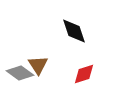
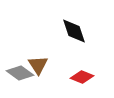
red diamond: moved 2 px left, 3 px down; rotated 40 degrees clockwise
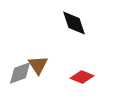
black diamond: moved 8 px up
gray diamond: rotated 56 degrees counterclockwise
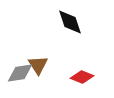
black diamond: moved 4 px left, 1 px up
gray diamond: rotated 12 degrees clockwise
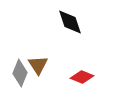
gray diamond: rotated 60 degrees counterclockwise
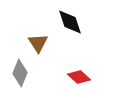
brown triangle: moved 22 px up
red diamond: moved 3 px left; rotated 20 degrees clockwise
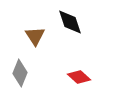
brown triangle: moved 3 px left, 7 px up
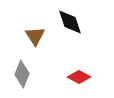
gray diamond: moved 2 px right, 1 px down
red diamond: rotated 15 degrees counterclockwise
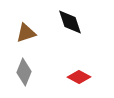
brown triangle: moved 9 px left, 3 px up; rotated 45 degrees clockwise
gray diamond: moved 2 px right, 2 px up
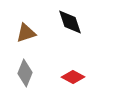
gray diamond: moved 1 px right, 1 px down
red diamond: moved 6 px left
